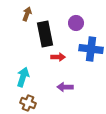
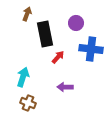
red arrow: rotated 48 degrees counterclockwise
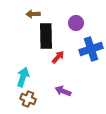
brown arrow: moved 6 px right; rotated 112 degrees counterclockwise
black rectangle: moved 1 px right, 2 px down; rotated 10 degrees clockwise
blue cross: rotated 25 degrees counterclockwise
purple arrow: moved 2 px left, 4 px down; rotated 21 degrees clockwise
brown cross: moved 4 px up
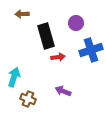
brown arrow: moved 11 px left
black rectangle: rotated 15 degrees counterclockwise
blue cross: moved 1 px down
red arrow: rotated 40 degrees clockwise
cyan arrow: moved 9 px left
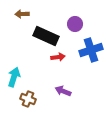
purple circle: moved 1 px left, 1 px down
black rectangle: rotated 50 degrees counterclockwise
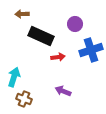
black rectangle: moved 5 px left
brown cross: moved 4 px left
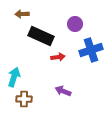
brown cross: rotated 21 degrees counterclockwise
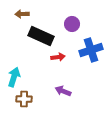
purple circle: moved 3 px left
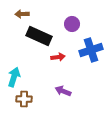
black rectangle: moved 2 px left
